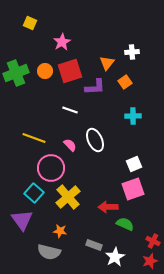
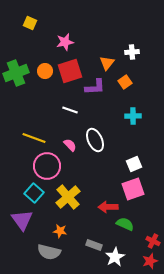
pink star: moved 3 px right; rotated 18 degrees clockwise
pink circle: moved 4 px left, 2 px up
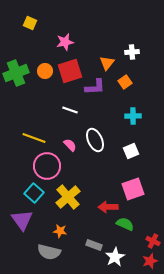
white square: moved 3 px left, 13 px up
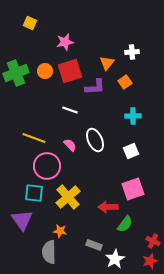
cyan square: rotated 36 degrees counterclockwise
green semicircle: rotated 102 degrees clockwise
gray semicircle: rotated 75 degrees clockwise
white star: moved 2 px down
